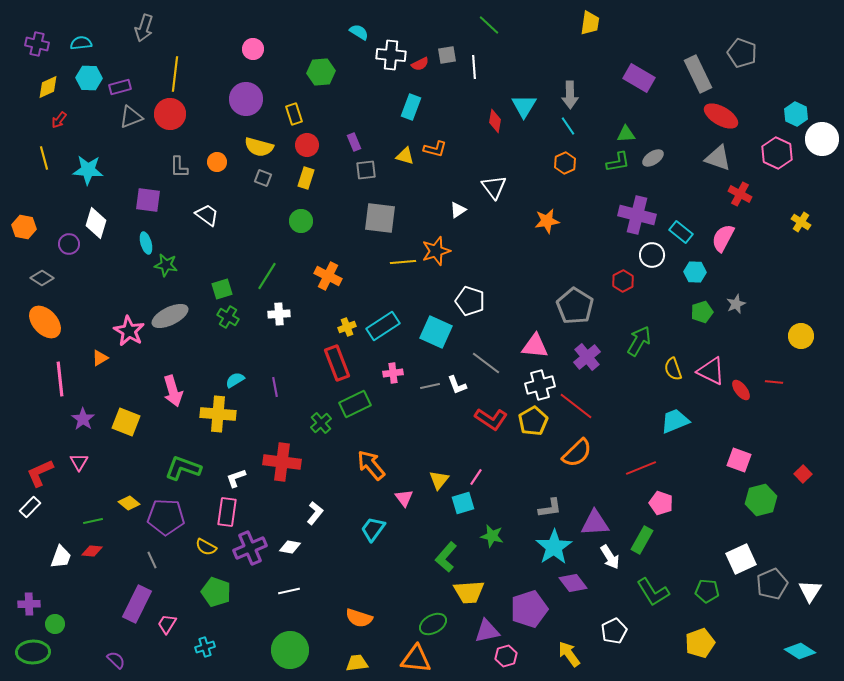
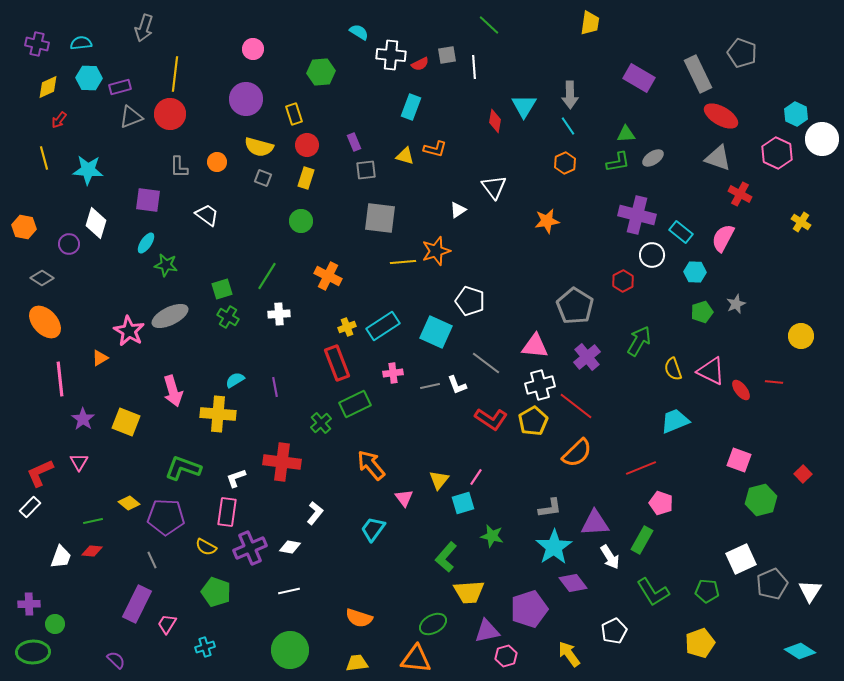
cyan ellipse at (146, 243): rotated 50 degrees clockwise
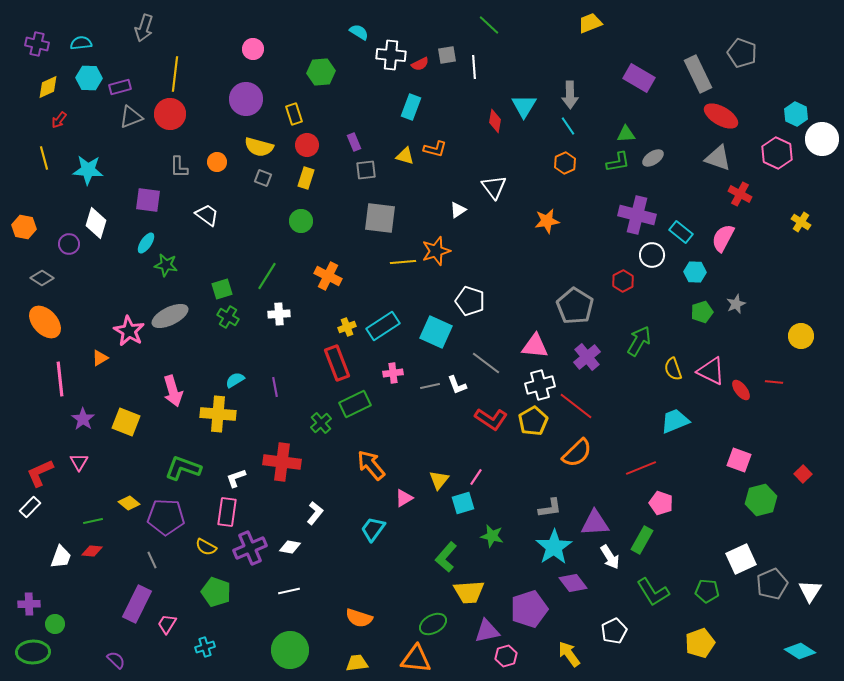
yellow trapezoid at (590, 23): rotated 120 degrees counterclockwise
pink triangle at (404, 498): rotated 36 degrees clockwise
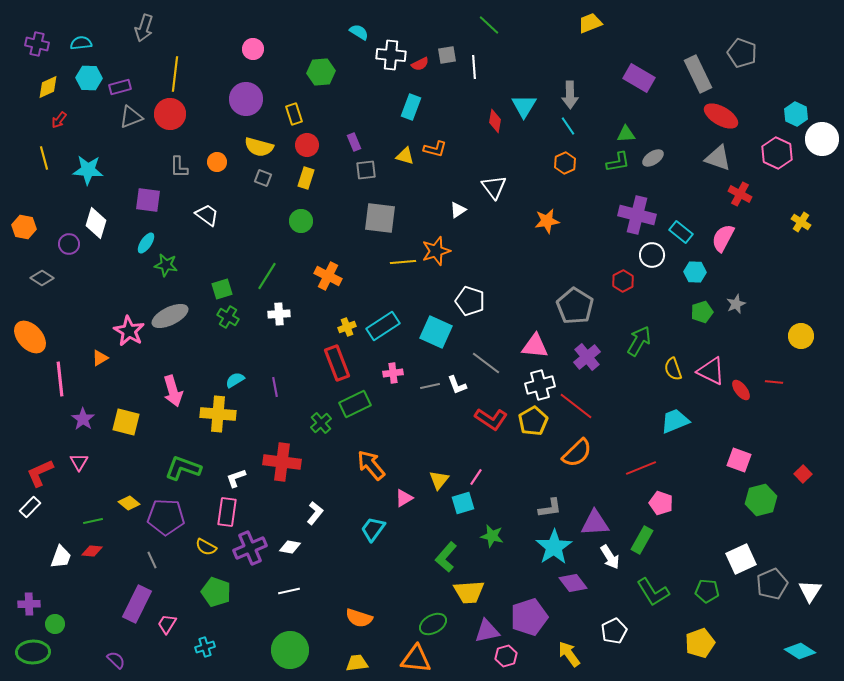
orange ellipse at (45, 322): moved 15 px left, 15 px down
yellow square at (126, 422): rotated 8 degrees counterclockwise
purple pentagon at (529, 609): moved 8 px down
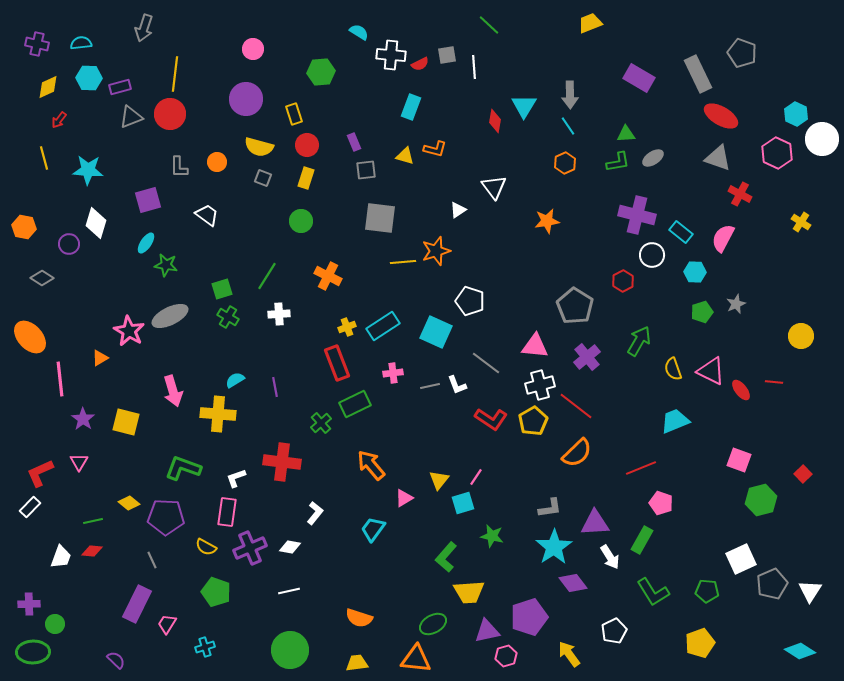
purple square at (148, 200): rotated 24 degrees counterclockwise
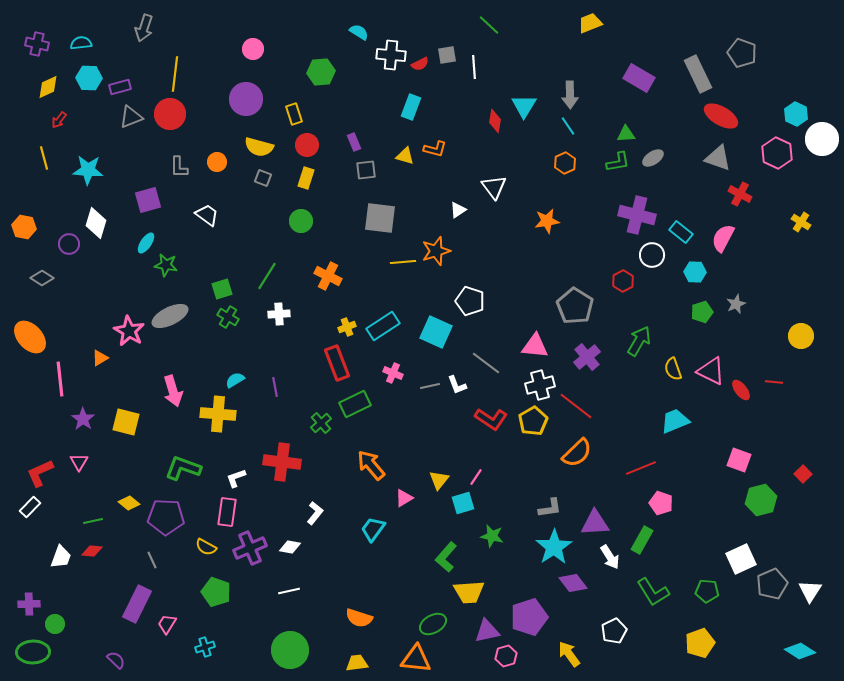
pink cross at (393, 373): rotated 30 degrees clockwise
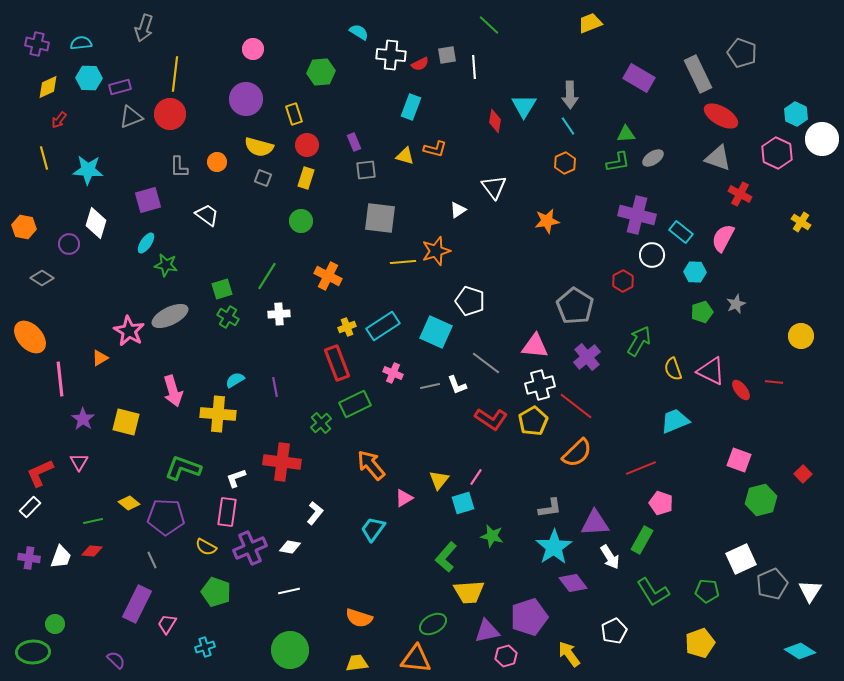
purple cross at (29, 604): moved 46 px up; rotated 10 degrees clockwise
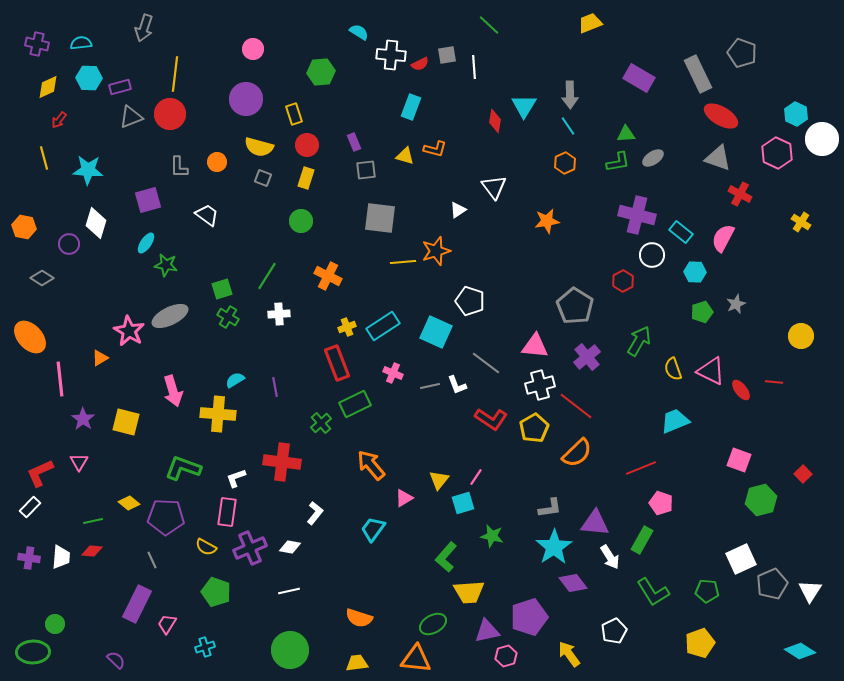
yellow pentagon at (533, 421): moved 1 px right, 7 px down
purple triangle at (595, 523): rotated 8 degrees clockwise
white trapezoid at (61, 557): rotated 15 degrees counterclockwise
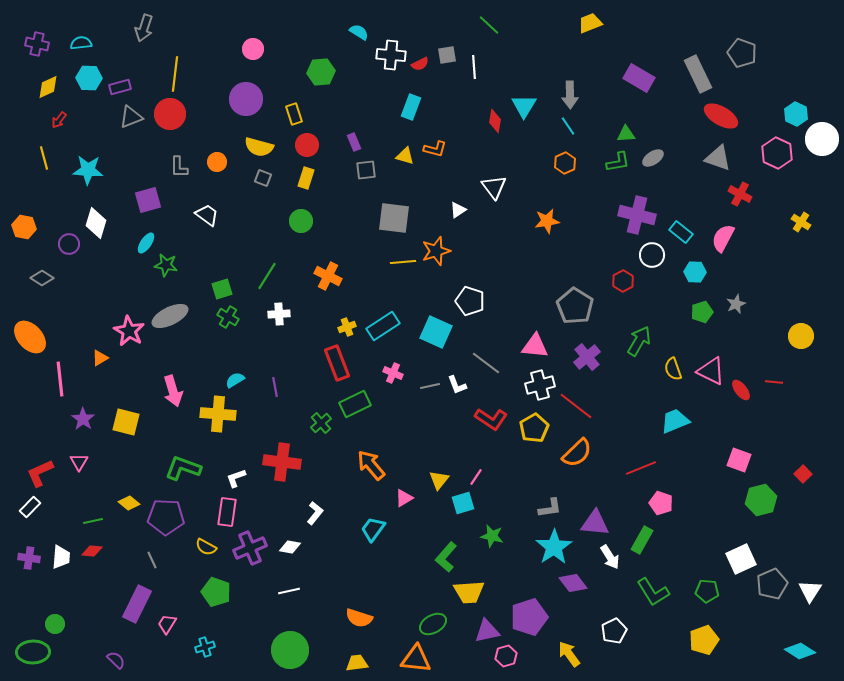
gray square at (380, 218): moved 14 px right
yellow pentagon at (700, 643): moved 4 px right, 3 px up
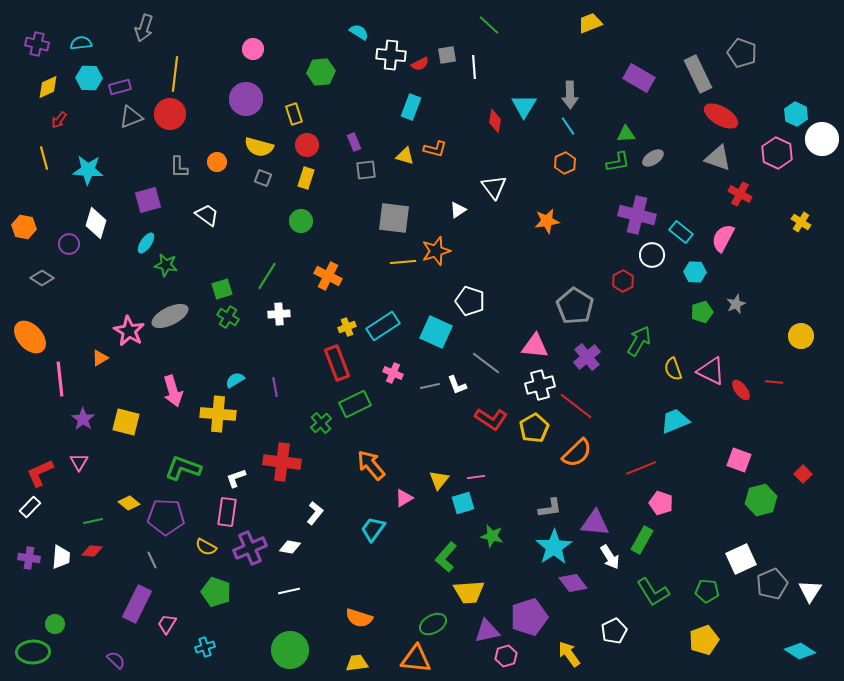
pink line at (476, 477): rotated 48 degrees clockwise
